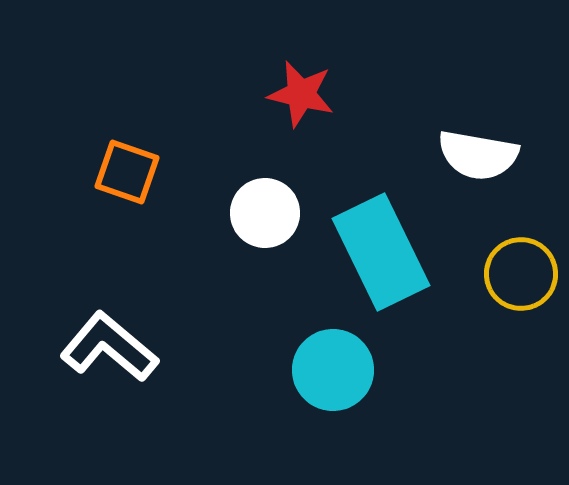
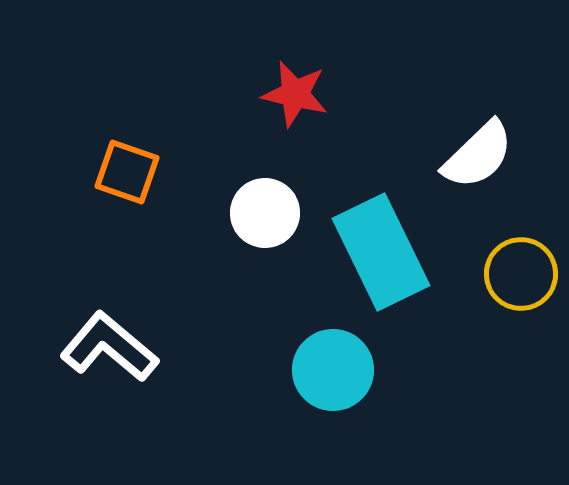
red star: moved 6 px left
white semicircle: rotated 54 degrees counterclockwise
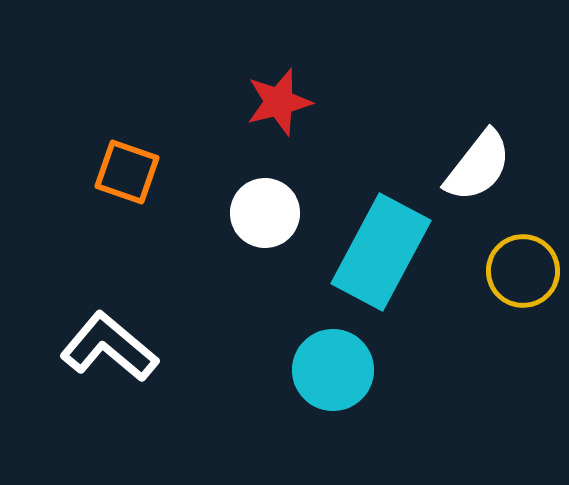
red star: moved 16 px left, 8 px down; rotated 28 degrees counterclockwise
white semicircle: moved 11 px down; rotated 8 degrees counterclockwise
cyan rectangle: rotated 54 degrees clockwise
yellow circle: moved 2 px right, 3 px up
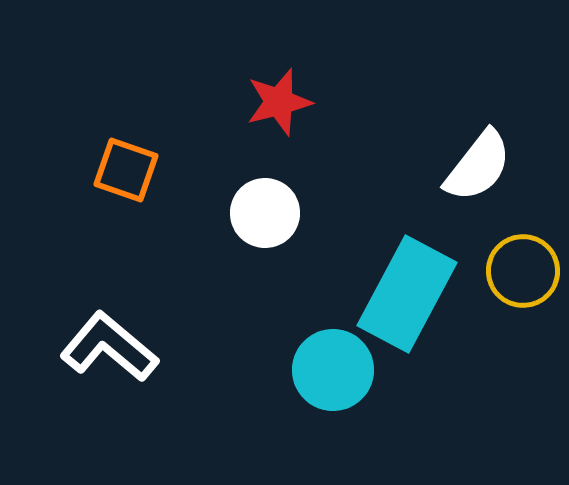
orange square: moved 1 px left, 2 px up
cyan rectangle: moved 26 px right, 42 px down
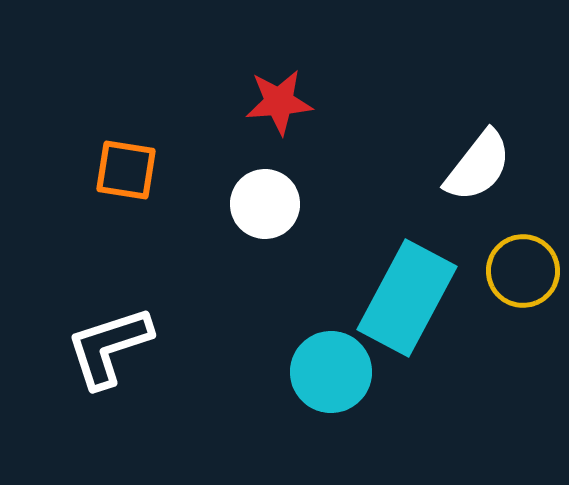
red star: rotated 10 degrees clockwise
orange square: rotated 10 degrees counterclockwise
white circle: moved 9 px up
cyan rectangle: moved 4 px down
white L-shape: rotated 58 degrees counterclockwise
cyan circle: moved 2 px left, 2 px down
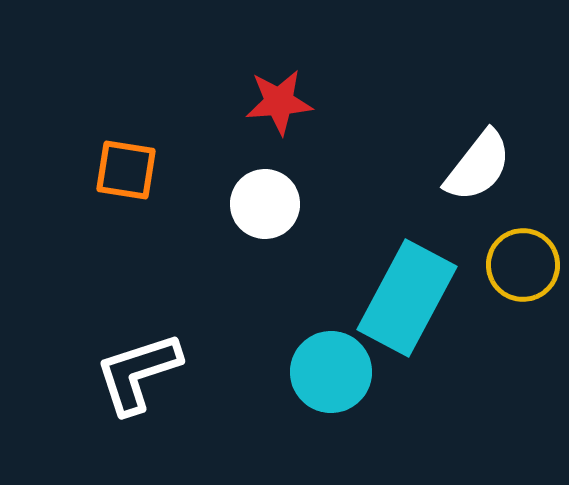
yellow circle: moved 6 px up
white L-shape: moved 29 px right, 26 px down
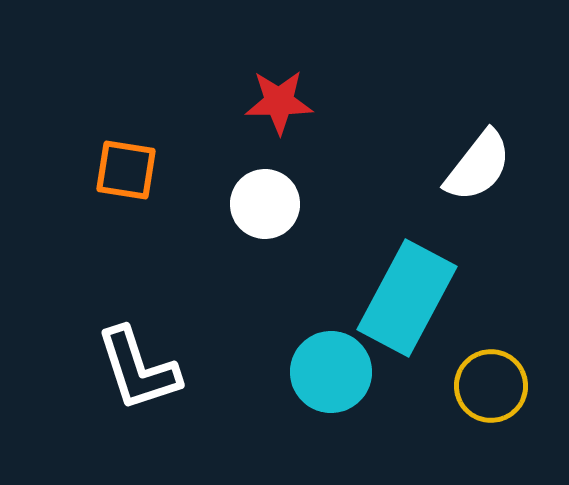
red star: rotated 4 degrees clockwise
yellow circle: moved 32 px left, 121 px down
white L-shape: moved 4 px up; rotated 90 degrees counterclockwise
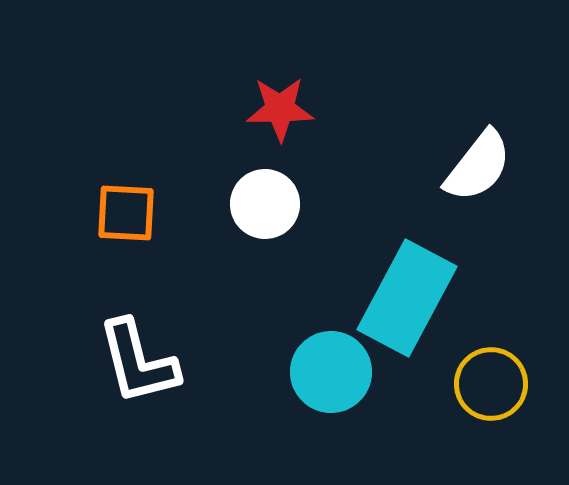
red star: moved 1 px right, 7 px down
orange square: moved 43 px down; rotated 6 degrees counterclockwise
white L-shape: moved 7 px up; rotated 4 degrees clockwise
yellow circle: moved 2 px up
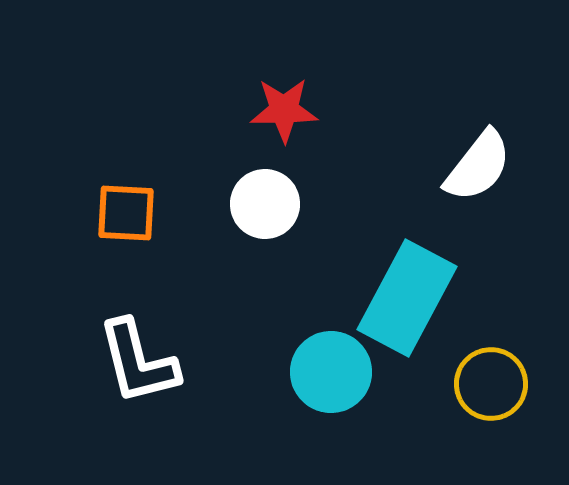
red star: moved 4 px right, 1 px down
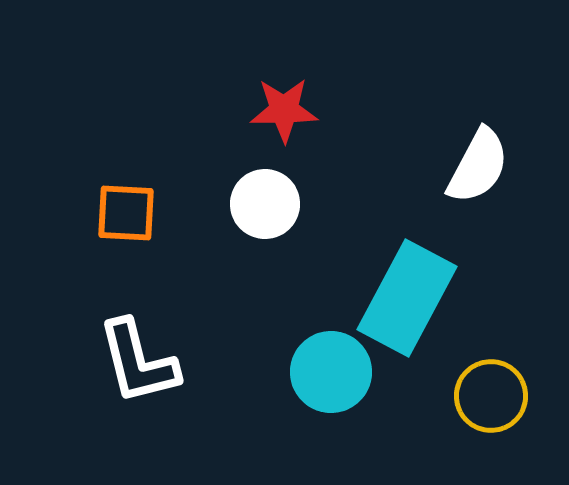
white semicircle: rotated 10 degrees counterclockwise
yellow circle: moved 12 px down
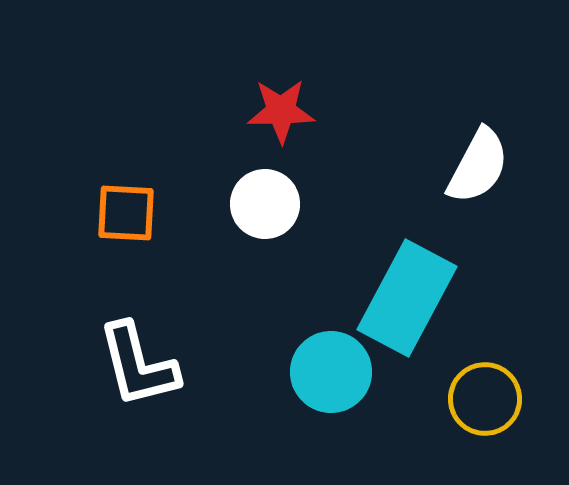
red star: moved 3 px left, 1 px down
white L-shape: moved 3 px down
yellow circle: moved 6 px left, 3 px down
